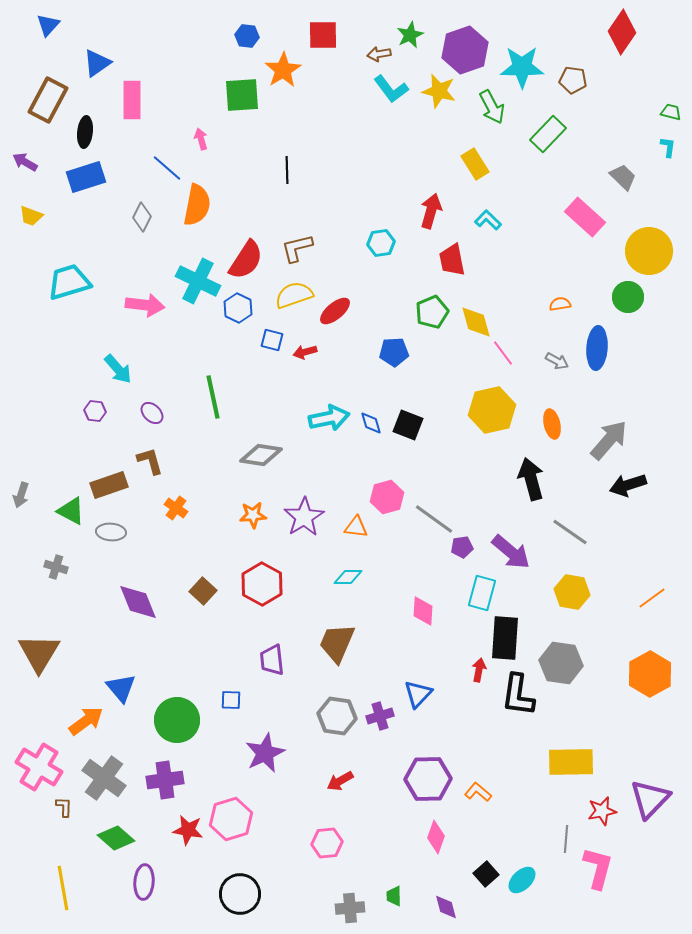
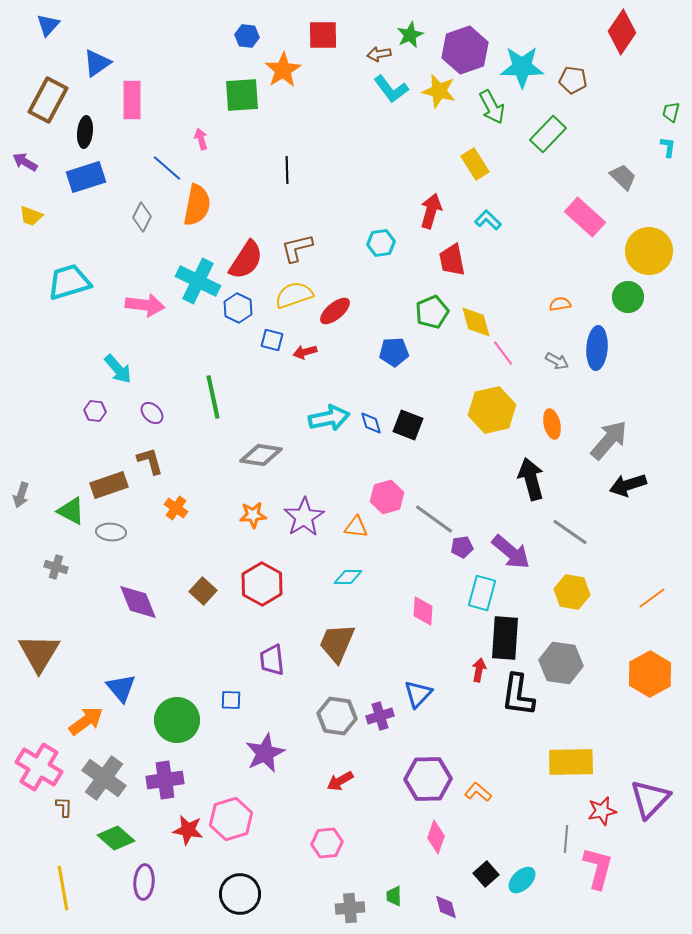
green trapezoid at (671, 112): rotated 90 degrees counterclockwise
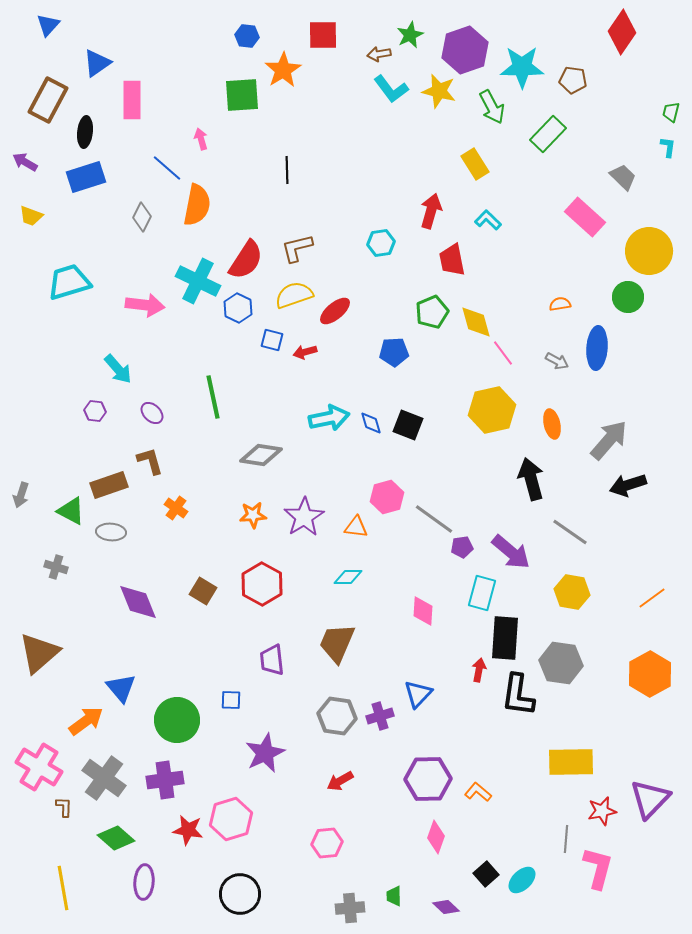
brown square at (203, 591): rotated 12 degrees counterclockwise
brown triangle at (39, 653): rotated 18 degrees clockwise
purple diamond at (446, 907): rotated 32 degrees counterclockwise
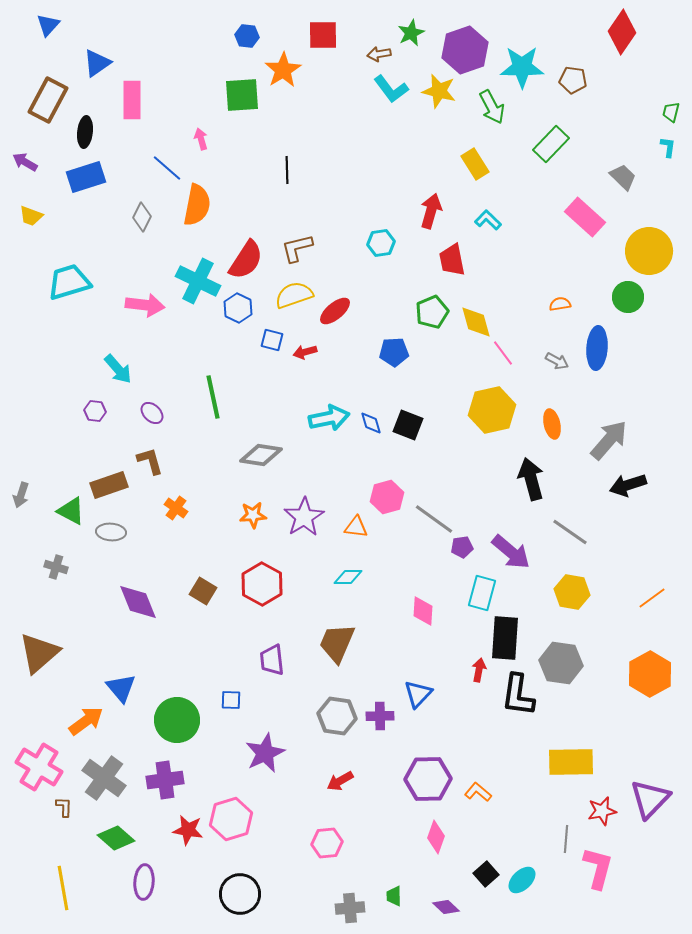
green star at (410, 35): moved 1 px right, 2 px up
green rectangle at (548, 134): moved 3 px right, 10 px down
purple cross at (380, 716): rotated 16 degrees clockwise
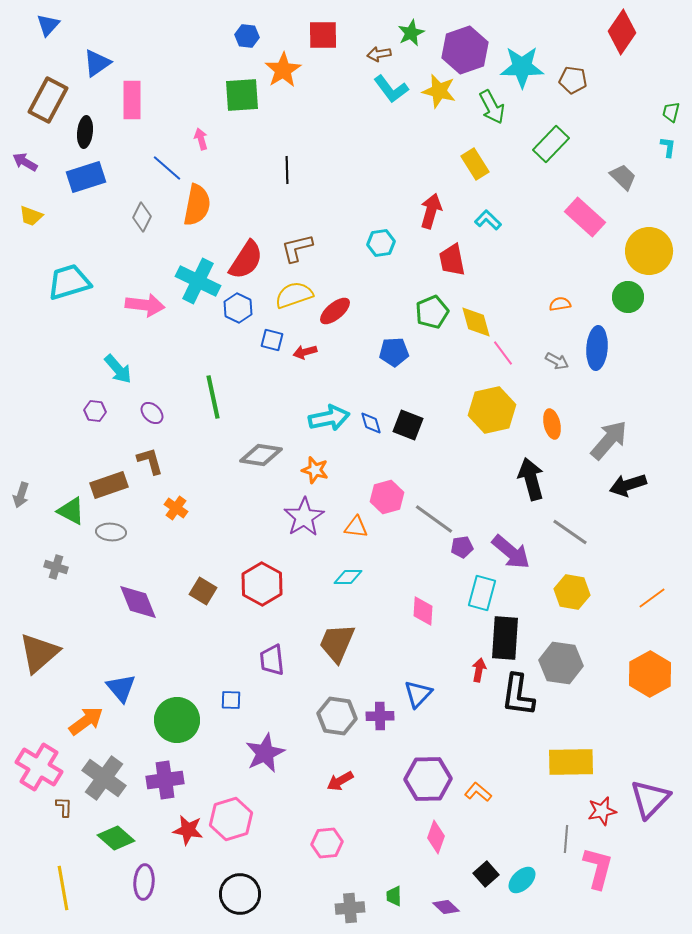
orange star at (253, 515): moved 62 px right, 45 px up; rotated 20 degrees clockwise
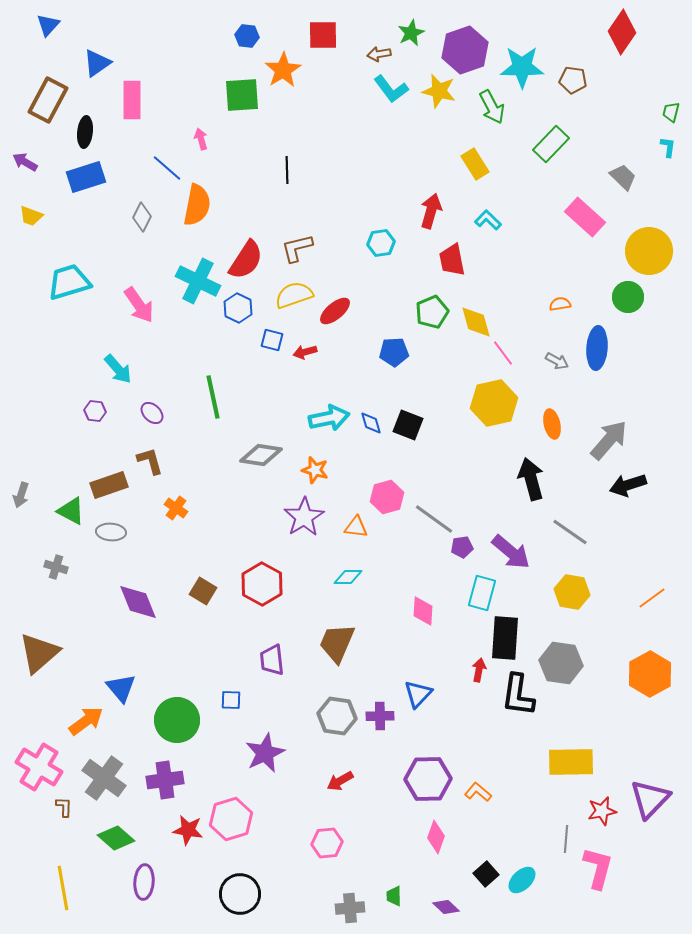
pink arrow at (145, 305): moved 6 px left; rotated 48 degrees clockwise
yellow hexagon at (492, 410): moved 2 px right, 7 px up
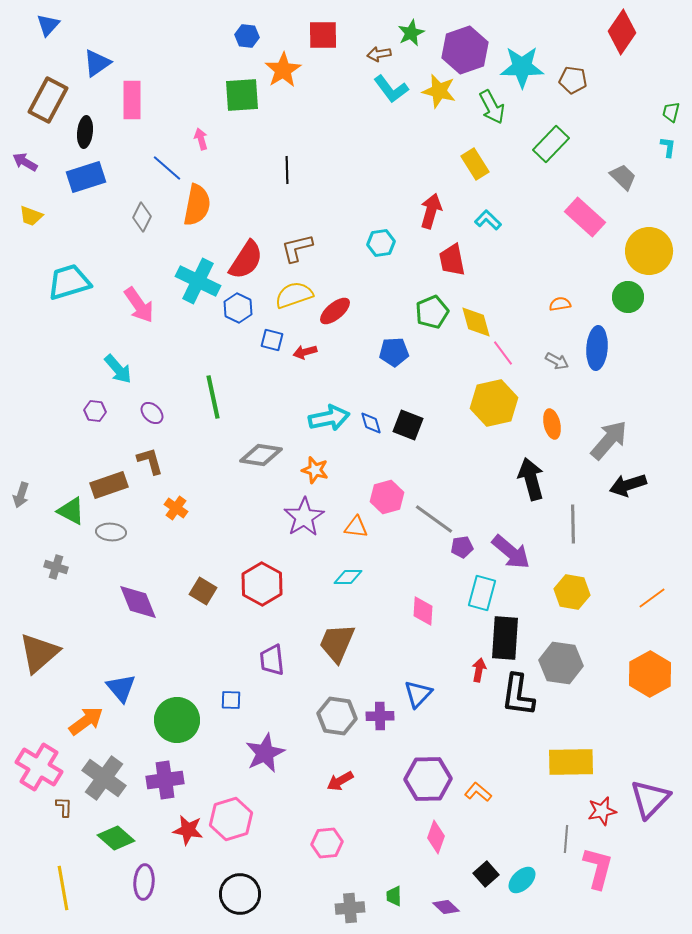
gray line at (570, 532): moved 3 px right, 8 px up; rotated 54 degrees clockwise
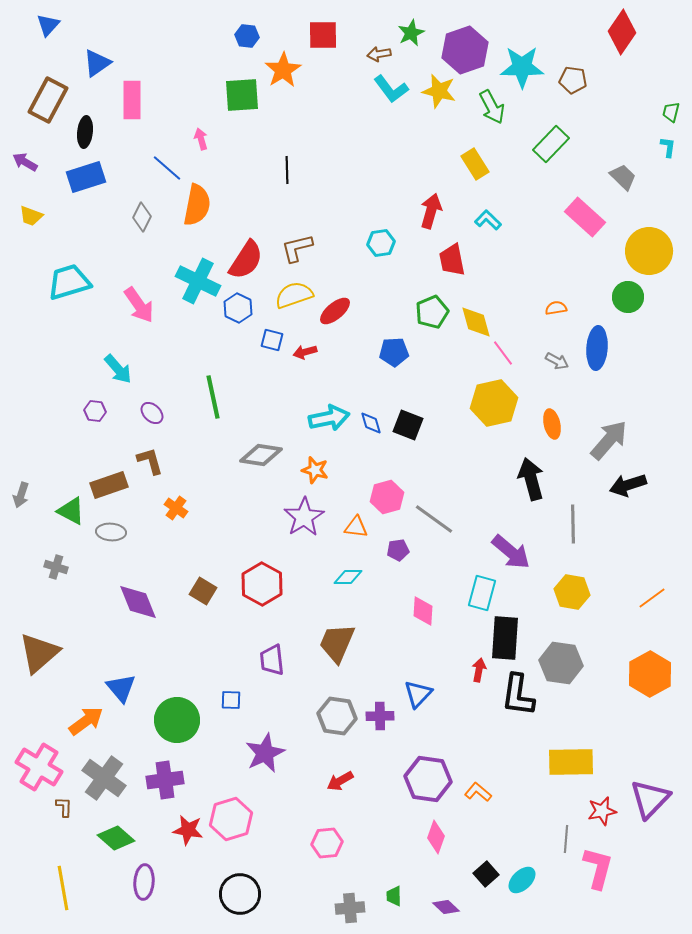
orange semicircle at (560, 304): moved 4 px left, 4 px down
purple pentagon at (462, 547): moved 64 px left, 3 px down
purple hexagon at (428, 779): rotated 9 degrees clockwise
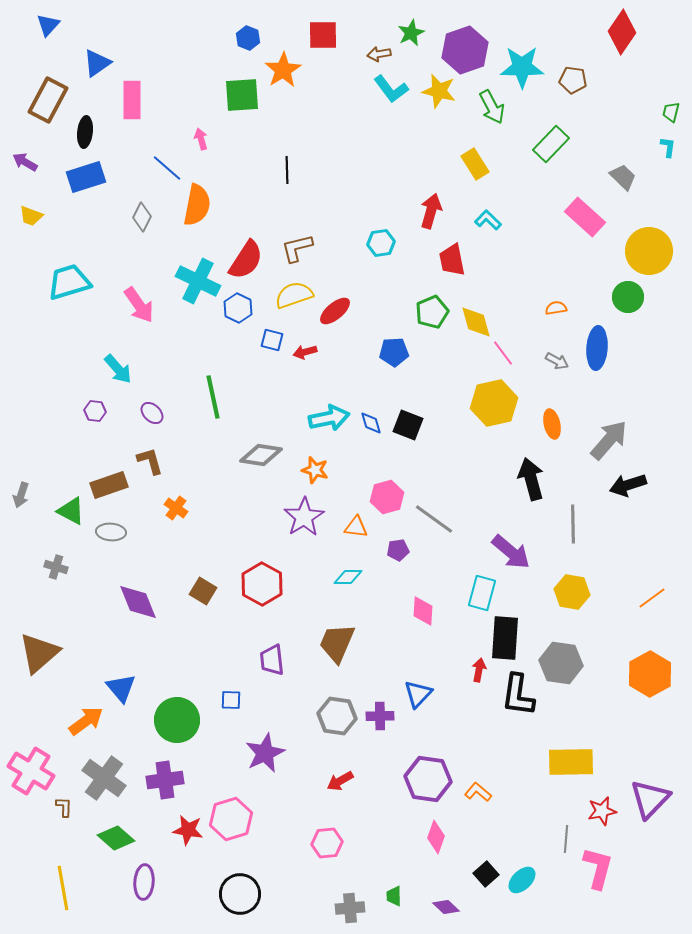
blue hexagon at (247, 36): moved 1 px right, 2 px down; rotated 15 degrees clockwise
pink cross at (39, 767): moved 8 px left, 4 px down
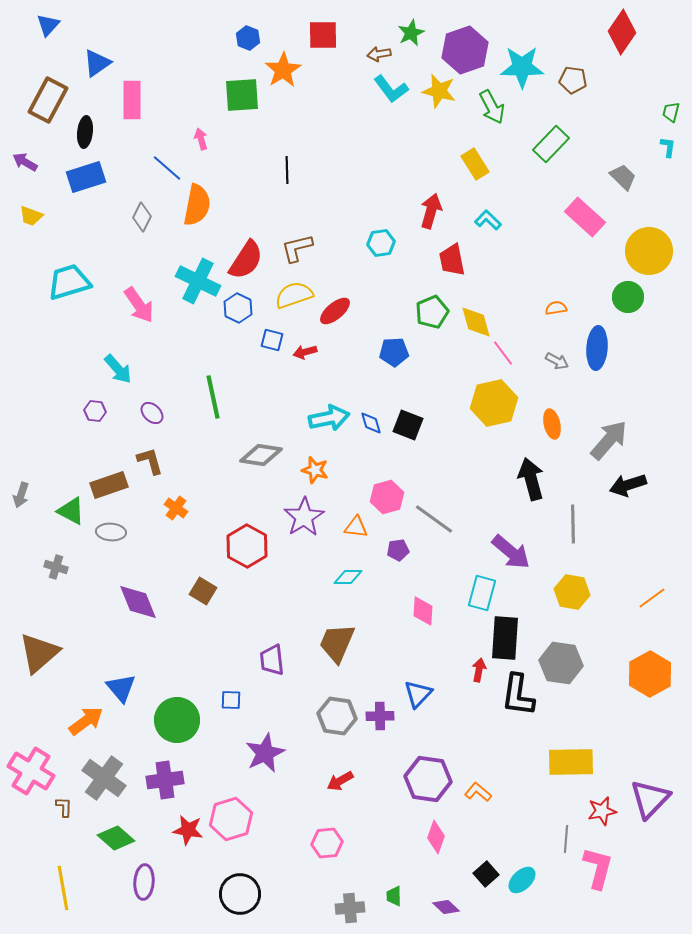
red hexagon at (262, 584): moved 15 px left, 38 px up
